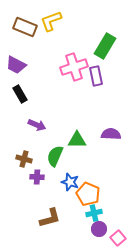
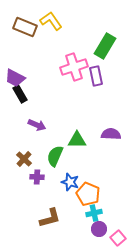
yellow L-shape: rotated 75 degrees clockwise
purple trapezoid: moved 1 px left, 13 px down
brown cross: rotated 28 degrees clockwise
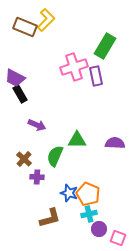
yellow L-shape: moved 5 px left, 1 px up; rotated 80 degrees clockwise
purple semicircle: moved 4 px right, 9 px down
blue star: moved 1 px left, 11 px down
cyan cross: moved 5 px left, 1 px down
pink square: rotated 28 degrees counterclockwise
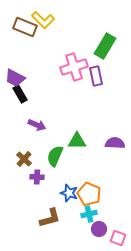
yellow L-shape: moved 3 px left; rotated 90 degrees clockwise
green triangle: moved 1 px down
orange pentagon: moved 1 px right
